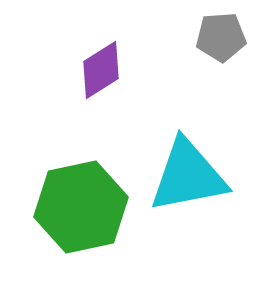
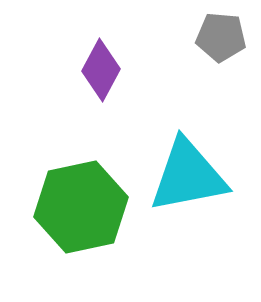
gray pentagon: rotated 9 degrees clockwise
purple diamond: rotated 30 degrees counterclockwise
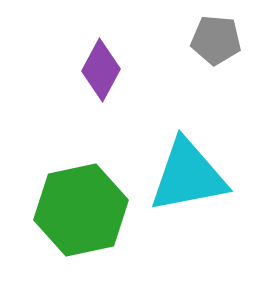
gray pentagon: moved 5 px left, 3 px down
green hexagon: moved 3 px down
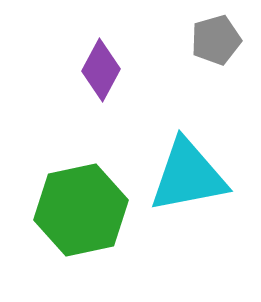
gray pentagon: rotated 21 degrees counterclockwise
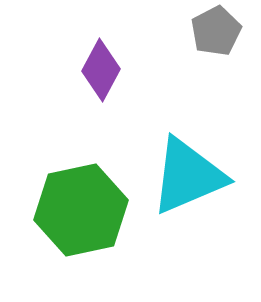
gray pentagon: moved 9 px up; rotated 12 degrees counterclockwise
cyan triangle: rotated 12 degrees counterclockwise
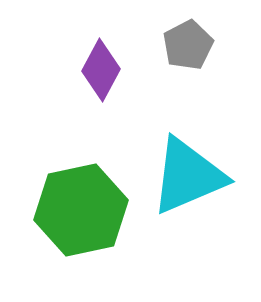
gray pentagon: moved 28 px left, 14 px down
